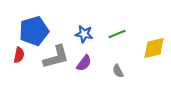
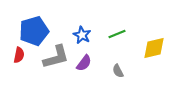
blue star: moved 2 px left, 1 px down; rotated 18 degrees clockwise
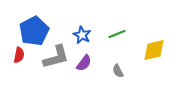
blue pentagon: rotated 12 degrees counterclockwise
yellow diamond: moved 2 px down
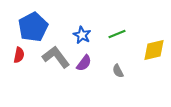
blue pentagon: moved 1 px left, 4 px up
gray L-shape: rotated 112 degrees counterclockwise
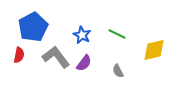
green line: rotated 48 degrees clockwise
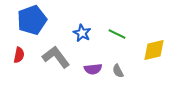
blue pentagon: moved 1 px left, 7 px up; rotated 8 degrees clockwise
blue star: moved 2 px up
purple semicircle: moved 9 px right, 6 px down; rotated 48 degrees clockwise
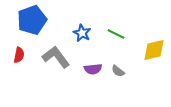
green line: moved 1 px left
gray semicircle: rotated 24 degrees counterclockwise
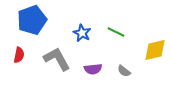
green line: moved 2 px up
yellow diamond: moved 1 px right
gray L-shape: moved 1 px right, 2 px down; rotated 8 degrees clockwise
gray semicircle: moved 6 px right
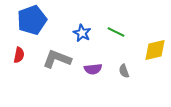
gray L-shape: rotated 40 degrees counterclockwise
gray semicircle: rotated 32 degrees clockwise
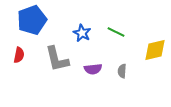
gray L-shape: rotated 124 degrees counterclockwise
gray semicircle: moved 2 px left; rotated 24 degrees clockwise
